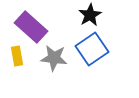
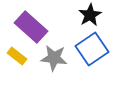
yellow rectangle: rotated 42 degrees counterclockwise
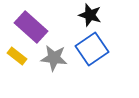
black star: rotated 25 degrees counterclockwise
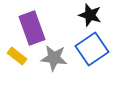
purple rectangle: moved 1 px right, 1 px down; rotated 28 degrees clockwise
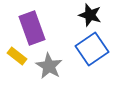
gray star: moved 5 px left, 8 px down; rotated 24 degrees clockwise
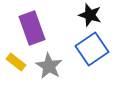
yellow rectangle: moved 1 px left, 6 px down
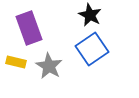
black star: rotated 10 degrees clockwise
purple rectangle: moved 3 px left
yellow rectangle: rotated 24 degrees counterclockwise
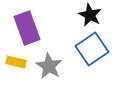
purple rectangle: moved 2 px left
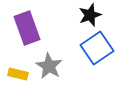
black star: rotated 25 degrees clockwise
blue square: moved 5 px right, 1 px up
yellow rectangle: moved 2 px right, 12 px down
